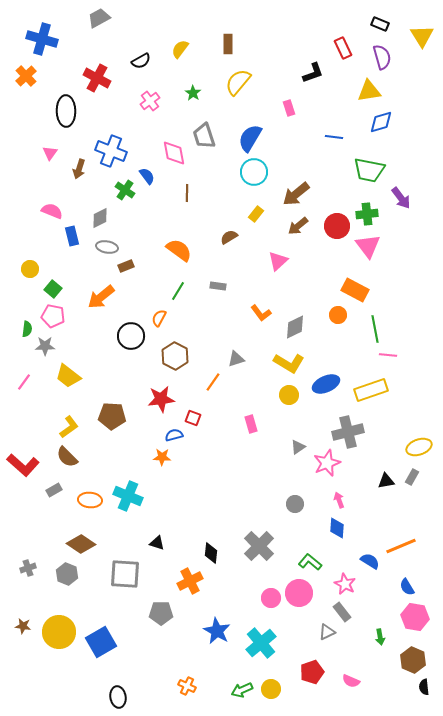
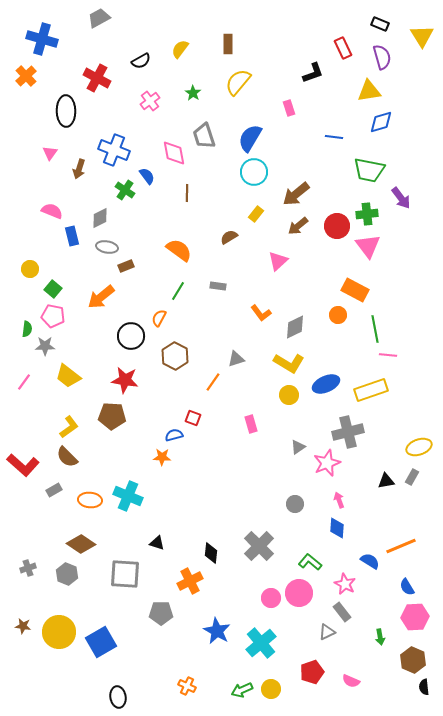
blue cross at (111, 151): moved 3 px right, 1 px up
red star at (161, 399): moved 36 px left, 19 px up; rotated 16 degrees clockwise
pink hexagon at (415, 617): rotated 12 degrees counterclockwise
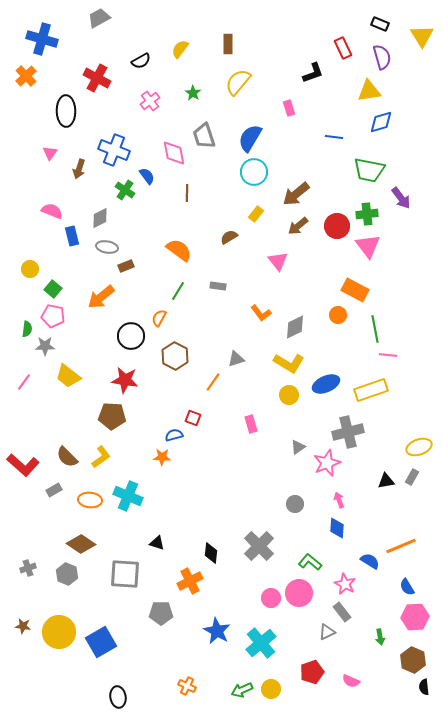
pink triangle at (278, 261): rotated 25 degrees counterclockwise
yellow L-shape at (69, 427): moved 32 px right, 30 px down
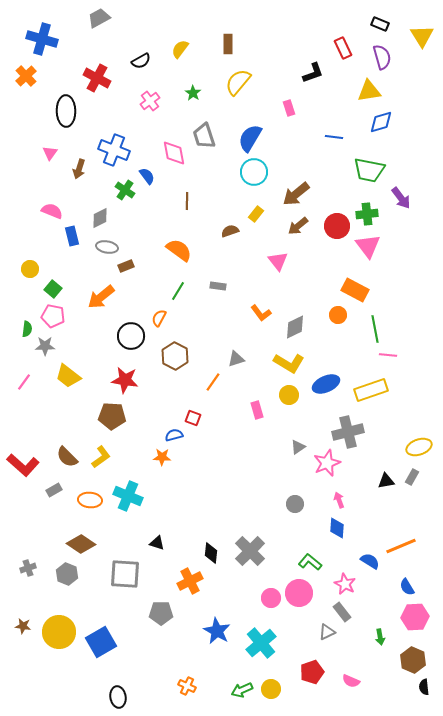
brown line at (187, 193): moved 8 px down
brown semicircle at (229, 237): moved 1 px right, 6 px up; rotated 12 degrees clockwise
pink rectangle at (251, 424): moved 6 px right, 14 px up
gray cross at (259, 546): moved 9 px left, 5 px down
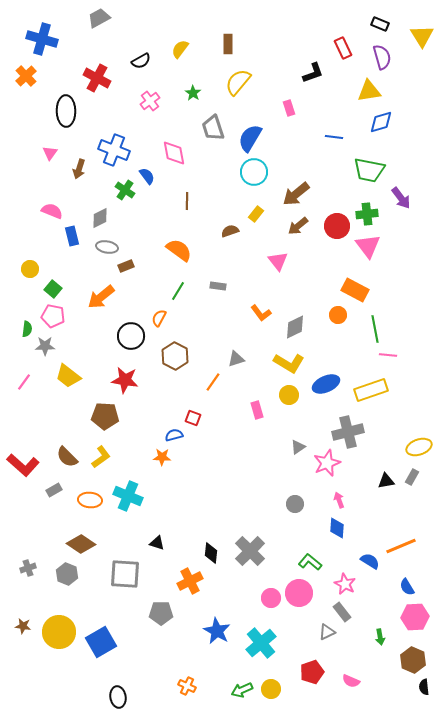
gray trapezoid at (204, 136): moved 9 px right, 8 px up
brown pentagon at (112, 416): moved 7 px left
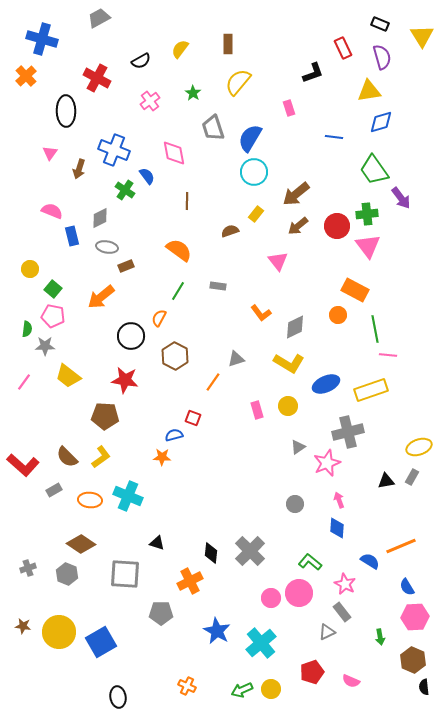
green trapezoid at (369, 170): moved 5 px right; rotated 44 degrees clockwise
yellow circle at (289, 395): moved 1 px left, 11 px down
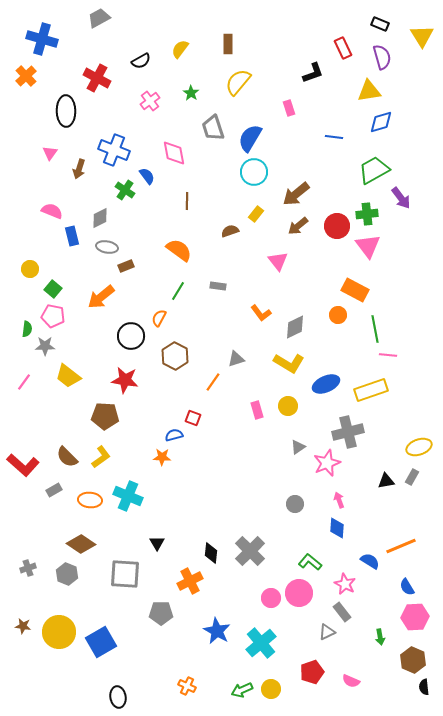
green star at (193, 93): moved 2 px left
green trapezoid at (374, 170): rotated 96 degrees clockwise
black triangle at (157, 543): rotated 42 degrees clockwise
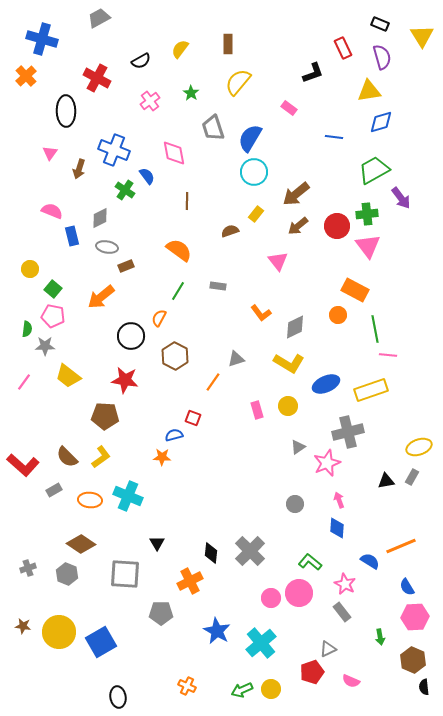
pink rectangle at (289, 108): rotated 35 degrees counterclockwise
gray triangle at (327, 632): moved 1 px right, 17 px down
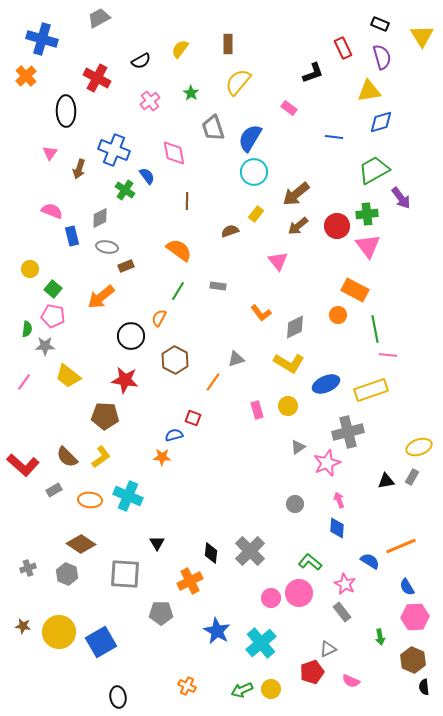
brown hexagon at (175, 356): moved 4 px down
